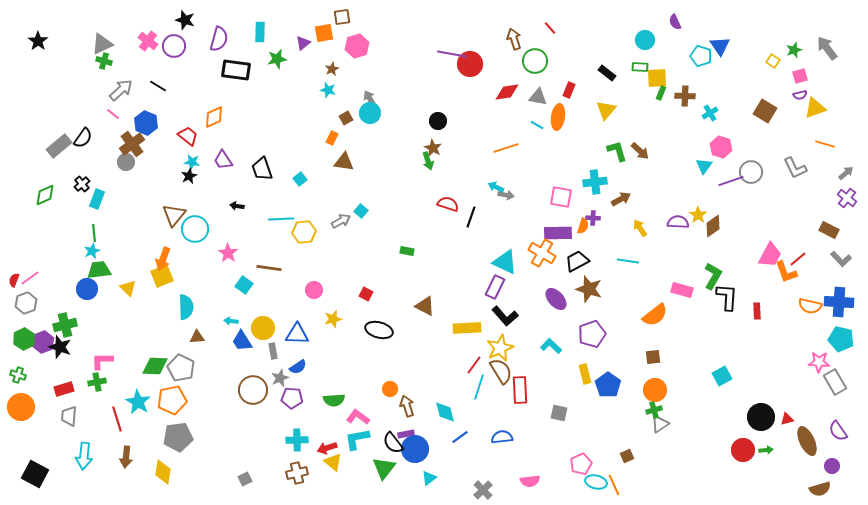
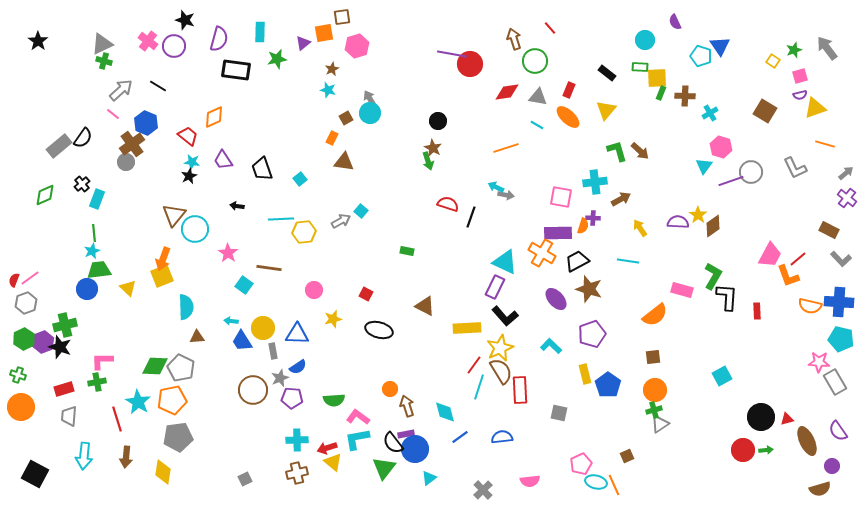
orange ellipse at (558, 117): moved 10 px right; rotated 55 degrees counterclockwise
orange L-shape at (786, 272): moved 2 px right, 4 px down
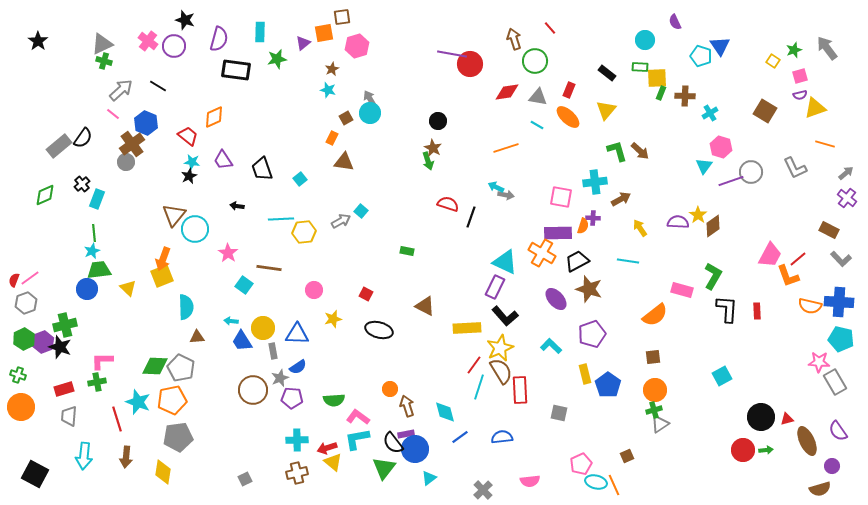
black L-shape at (727, 297): moved 12 px down
cyan star at (138, 402): rotated 10 degrees counterclockwise
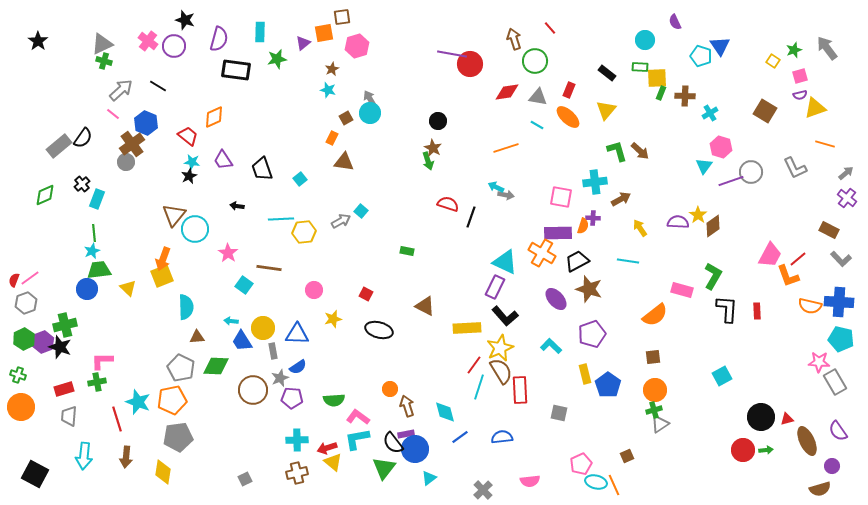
green diamond at (155, 366): moved 61 px right
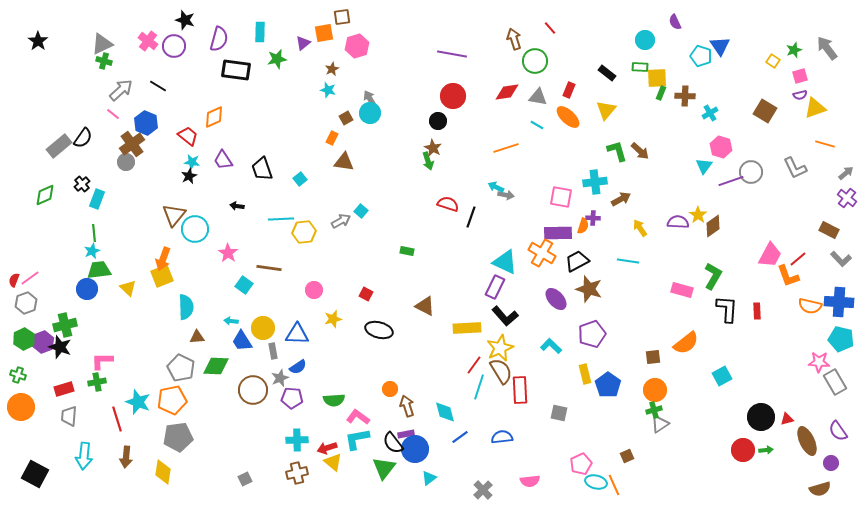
red circle at (470, 64): moved 17 px left, 32 px down
orange semicircle at (655, 315): moved 31 px right, 28 px down
purple circle at (832, 466): moved 1 px left, 3 px up
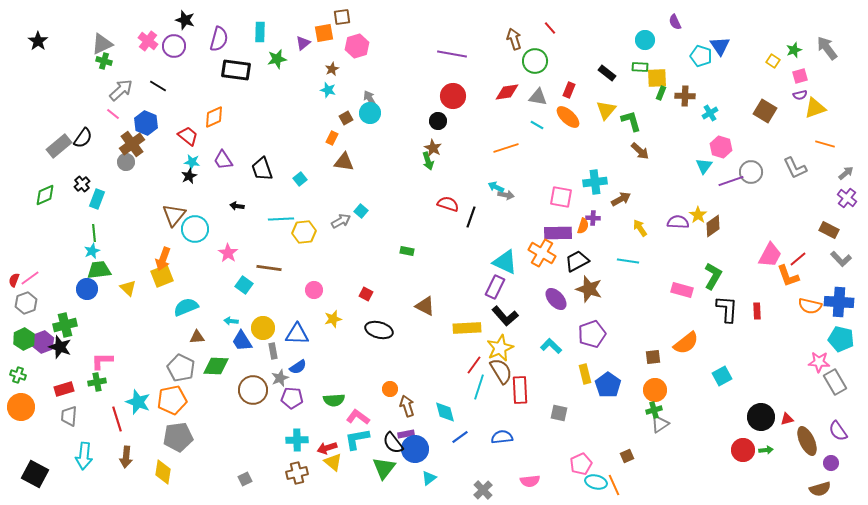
green L-shape at (617, 151): moved 14 px right, 30 px up
cyan semicircle at (186, 307): rotated 110 degrees counterclockwise
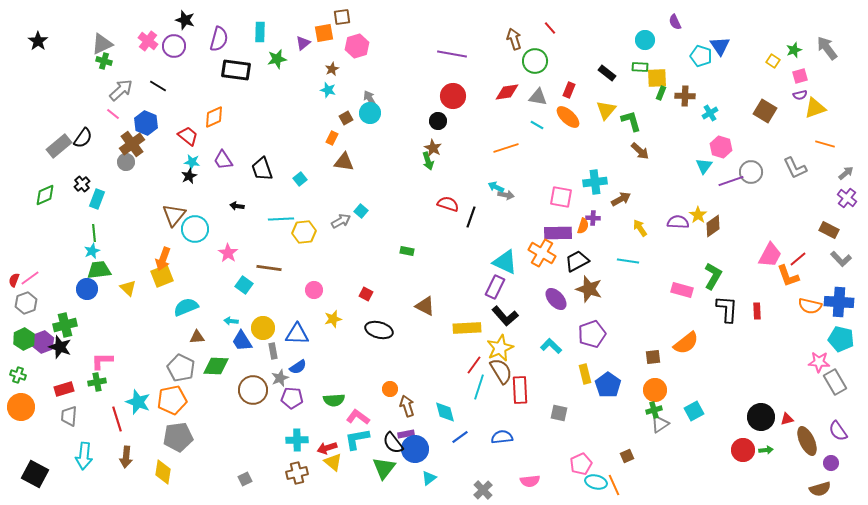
cyan square at (722, 376): moved 28 px left, 35 px down
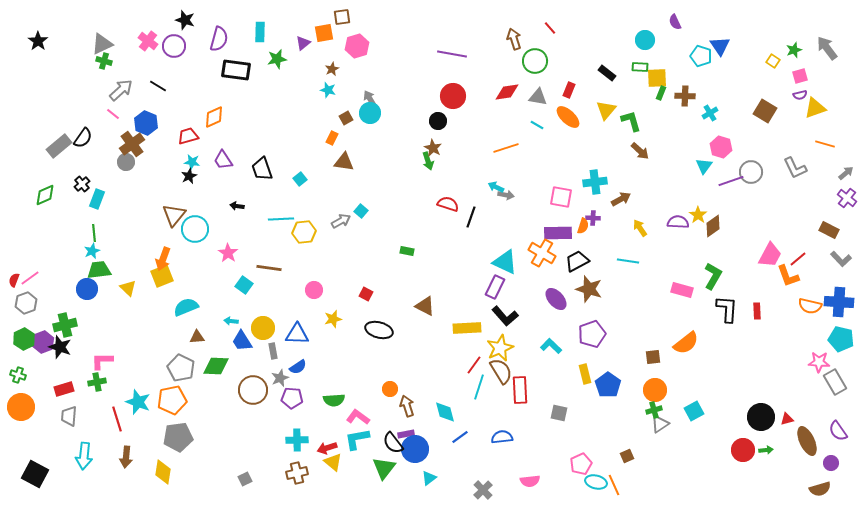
red trapezoid at (188, 136): rotated 55 degrees counterclockwise
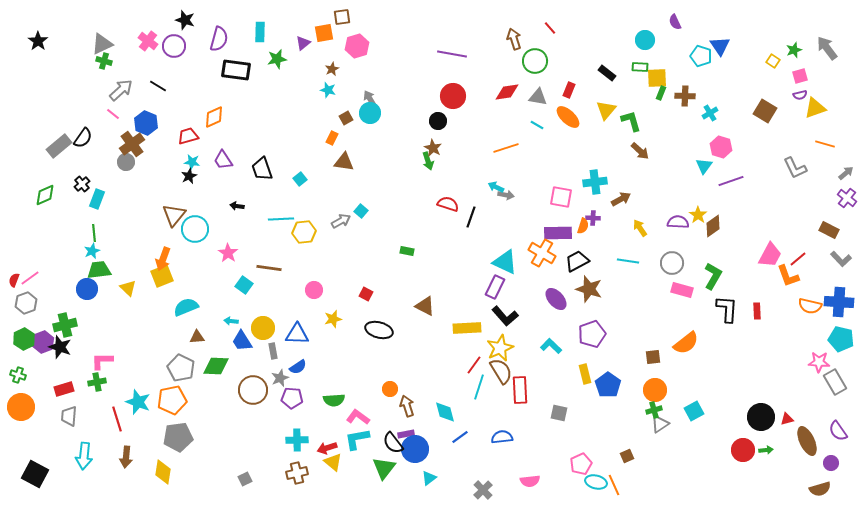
gray circle at (751, 172): moved 79 px left, 91 px down
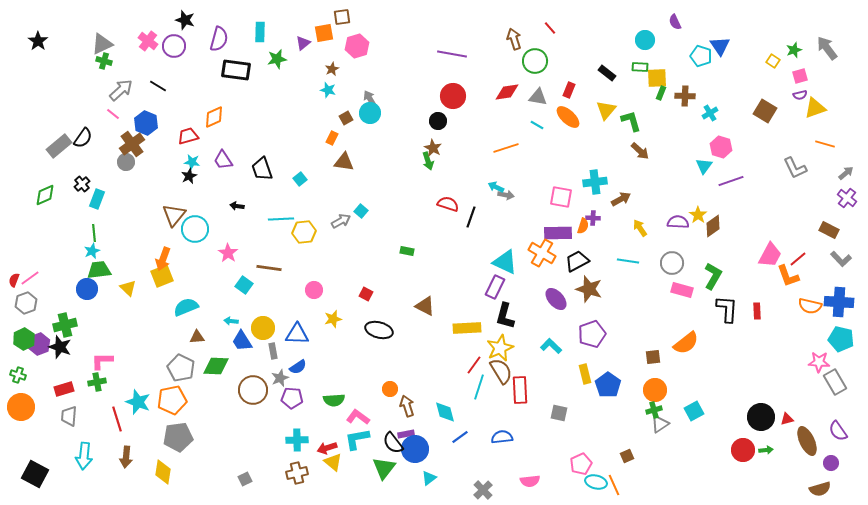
black L-shape at (505, 316): rotated 56 degrees clockwise
purple hexagon at (43, 342): moved 4 px left, 2 px down
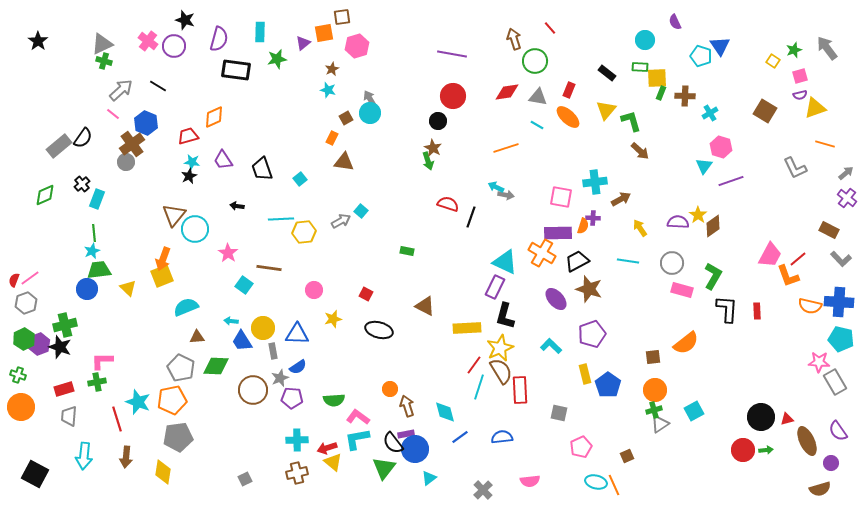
pink pentagon at (581, 464): moved 17 px up
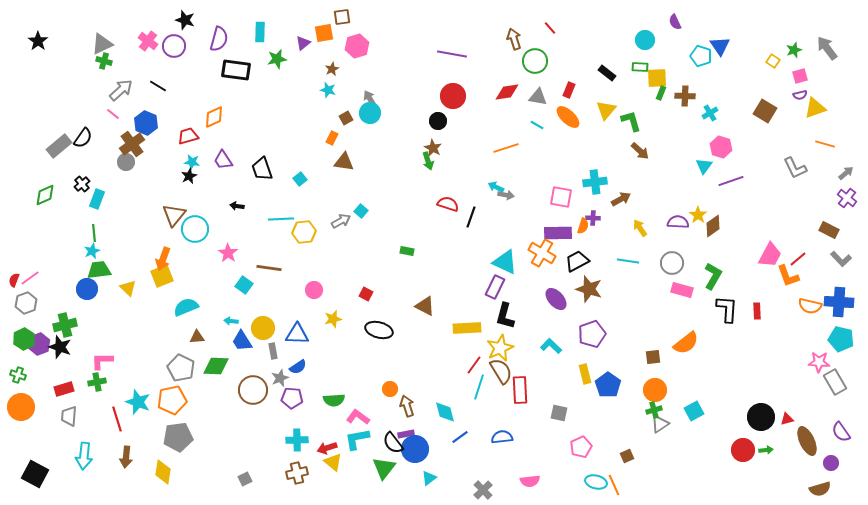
purple semicircle at (838, 431): moved 3 px right, 1 px down
